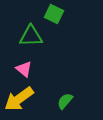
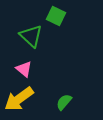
green square: moved 2 px right, 2 px down
green triangle: rotated 45 degrees clockwise
green semicircle: moved 1 px left, 1 px down
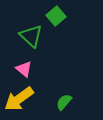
green square: rotated 24 degrees clockwise
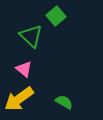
green semicircle: rotated 78 degrees clockwise
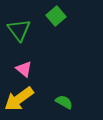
green triangle: moved 12 px left, 6 px up; rotated 10 degrees clockwise
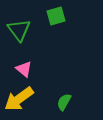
green square: rotated 24 degrees clockwise
green semicircle: rotated 90 degrees counterclockwise
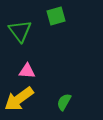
green triangle: moved 1 px right, 1 px down
pink triangle: moved 3 px right, 2 px down; rotated 36 degrees counterclockwise
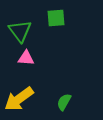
green square: moved 2 px down; rotated 12 degrees clockwise
pink triangle: moved 1 px left, 13 px up
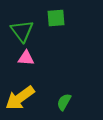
green triangle: moved 2 px right
yellow arrow: moved 1 px right, 1 px up
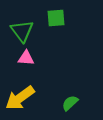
green semicircle: moved 6 px right, 1 px down; rotated 18 degrees clockwise
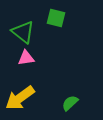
green square: rotated 18 degrees clockwise
green triangle: moved 1 px right, 1 px down; rotated 15 degrees counterclockwise
pink triangle: rotated 12 degrees counterclockwise
